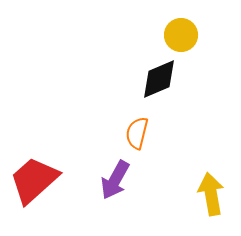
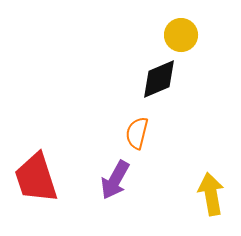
red trapezoid: moved 2 px right, 2 px up; rotated 66 degrees counterclockwise
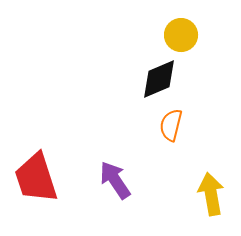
orange semicircle: moved 34 px right, 8 px up
purple arrow: rotated 117 degrees clockwise
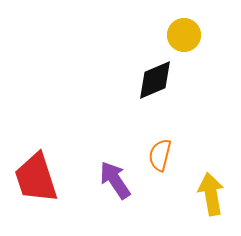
yellow circle: moved 3 px right
black diamond: moved 4 px left, 1 px down
orange semicircle: moved 11 px left, 30 px down
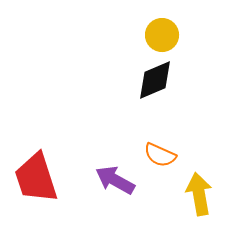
yellow circle: moved 22 px left
orange semicircle: rotated 80 degrees counterclockwise
purple arrow: rotated 27 degrees counterclockwise
yellow arrow: moved 12 px left
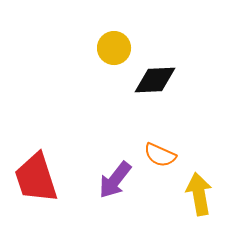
yellow circle: moved 48 px left, 13 px down
black diamond: rotated 21 degrees clockwise
purple arrow: rotated 81 degrees counterclockwise
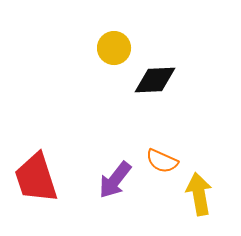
orange semicircle: moved 2 px right, 6 px down
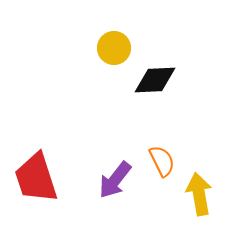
orange semicircle: rotated 140 degrees counterclockwise
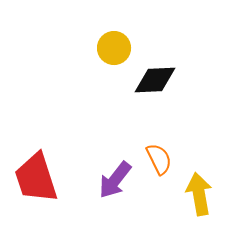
orange semicircle: moved 3 px left, 2 px up
